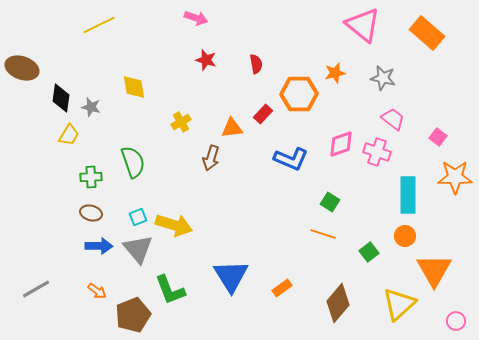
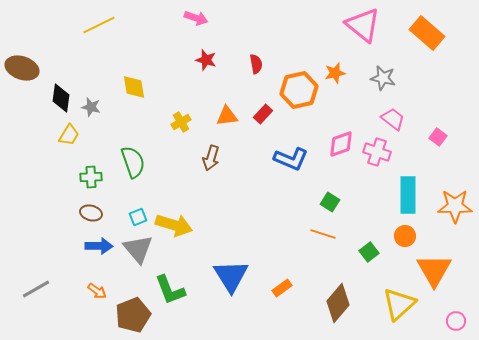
orange hexagon at (299, 94): moved 4 px up; rotated 12 degrees counterclockwise
orange triangle at (232, 128): moved 5 px left, 12 px up
orange star at (455, 177): moved 29 px down
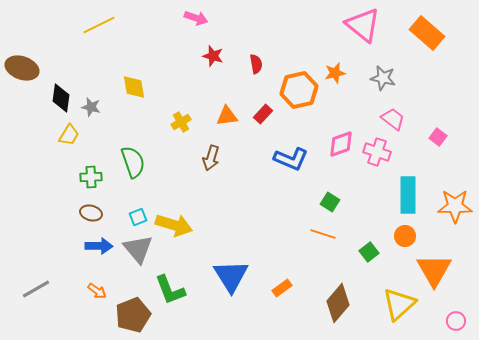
red star at (206, 60): moved 7 px right, 4 px up
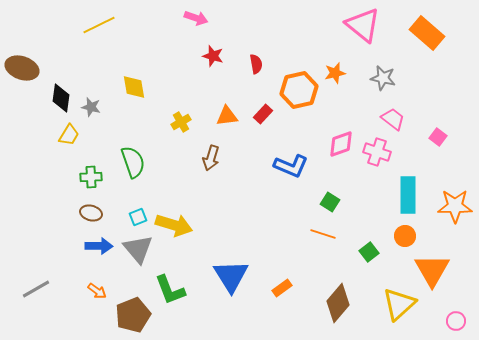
blue L-shape at (291, 159): moved 7 px down
orange triangle at (434, 270): moved 2 px left
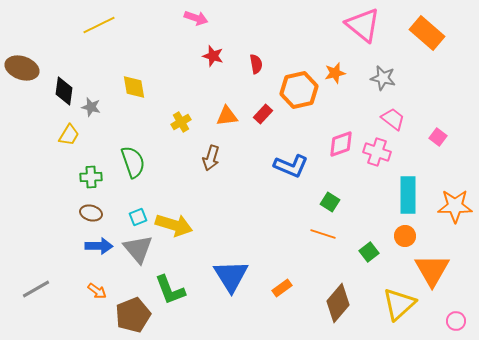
black diamond at (61, 98): moved 3 px right, 7 px up
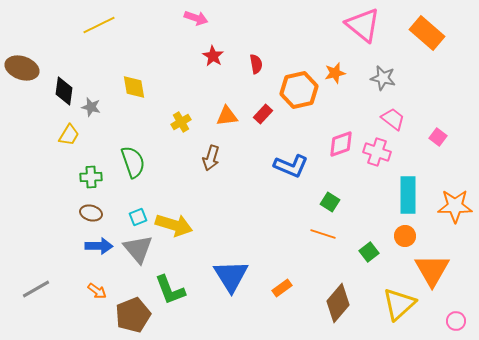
red star at (213, 56): rotated 15 degrees clockwise
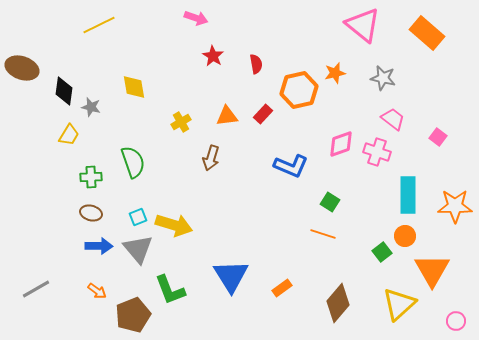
green square at (369, 252): moved 13 px right
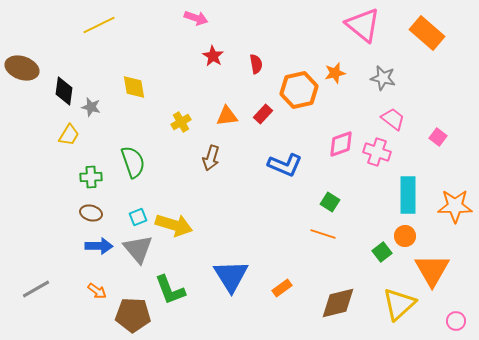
blue L-shape at (291, 166): moved 6 px left, 1 px up
brown diamond at (338, 303): rotated 36 degrees clockwise
brown pentagon at (133, 315): rotated 24 degrees clockwise
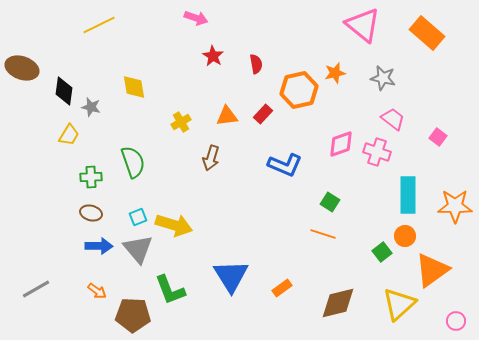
orange triangle at (432, 270): rotated 24 degrees clockwise
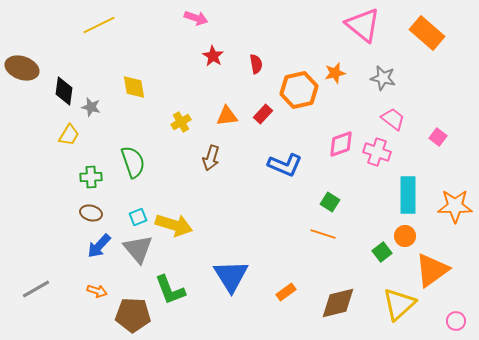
blue arrow at (99, 246): rotated 132 degrees clockwise
orange rectangle at (282, 288): moved 4 px right, 4 px down
orange arrow at (97, 291): rotated 18 degrees counterclockwise
